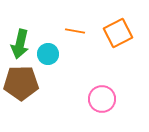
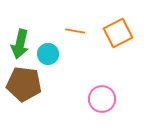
brown pentagon: moved 3 px right, 1 px down; rotated 8 degrees clockwise
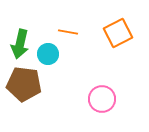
orange line: moved 7 px left, 1 px down
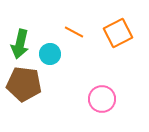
orange line: moved 6 px right; rotated 18 degrees clockwise
cyan circle: moved 2 px right
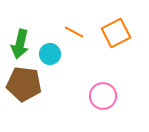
orange square: moved 2 px left
pink circle: moved 1 px right, 3 px up
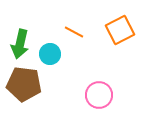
orange square: moved 4 px right, 3 px up
pink circle: moved 4 px left, 1 px up
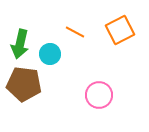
orange line: moved 1 px right
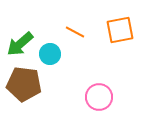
orange square: rotated 16 degrees clockwise
green arrow: rotated 36 degrees clockwise
pink circle: moved 2 px down
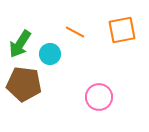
orange square: moved 2 px right
green arrow: rotated 16 degrees counterclockwise
